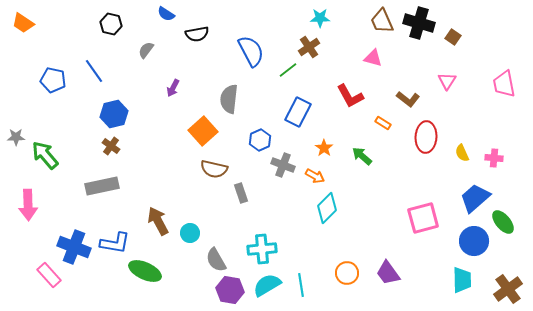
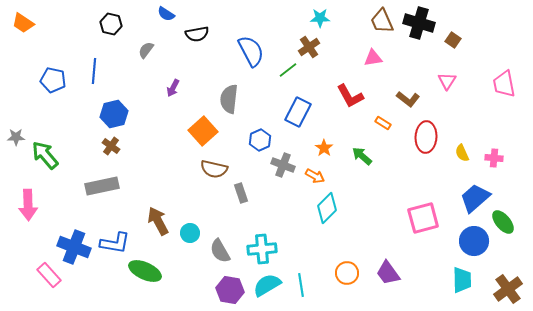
brown square at (453, 37): moved 3 px down
pink triangle at (373, 58): rotated 24 degrees counterclockwise
blue line at (94, 71): rotated 40 degrees clockwise
gray semicircle at (216, 260): moved 4 px right, 9 px up
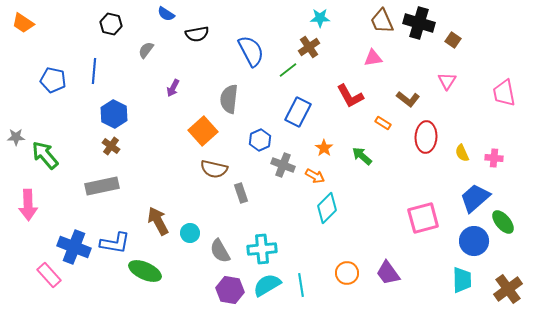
pink trapezoid at (504, 84): moved 9 px down
blue hexagon at (114, 114): rotated 20 degrees counterclockwise
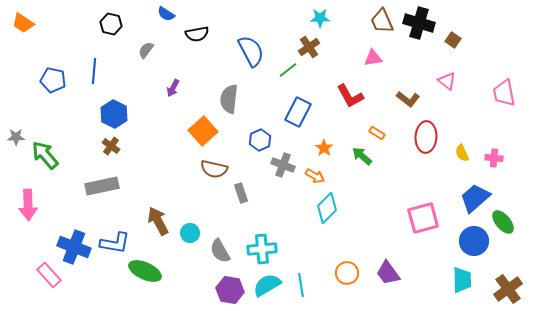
pink triangle at (447, 81): rotated 24 degrees counterclockwise
orange rectangle at (383, 123): moved 6 px left, 10 px down
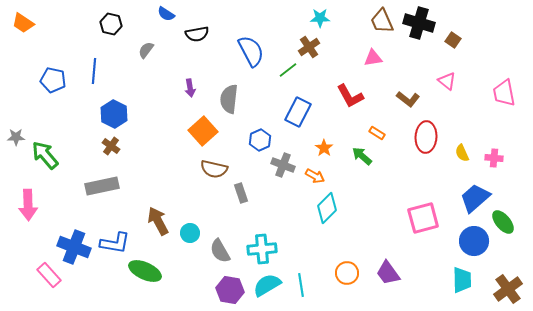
purple arrow at (173, 88): moved 17 px right; rotated 36 degrees counterclockwise
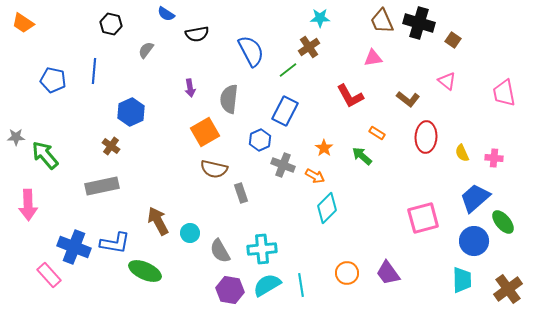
blue rectangle at (298, 112): moved 13 px left, 1 px up
blue hexagon at (114, 114): moved 17 px right, 2 px up; rotated 8 degrees clockwise
orange square at (203, 131): moved 2 px right, 1 px down; rotated 12 degrees clockwise
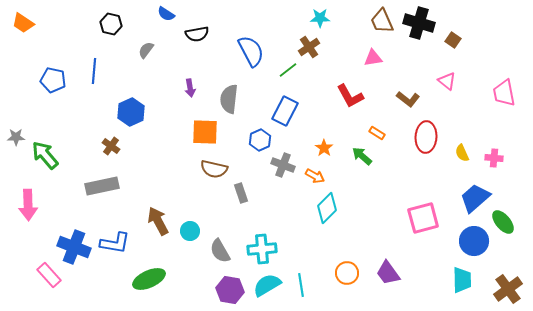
orange square at (205, 132): rotated 32 degrees clockwise
cyan circle at (190, 233): moved 2 px up
green ellipse at (145, 271): moved 4 px right, 8 px down; rotated 48 degrees counterclockwise
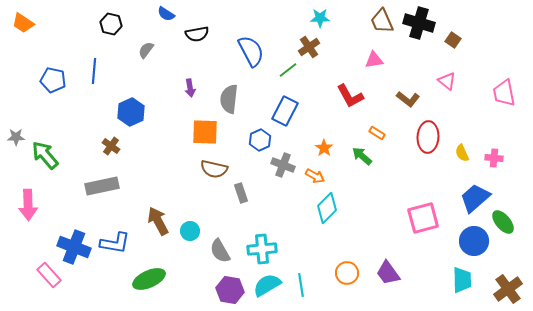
pink triangle at (373, 58): moved 1 px right, 2 px down
red ellipse at (426, 137): moved 2 px right
